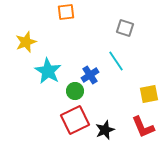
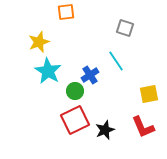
yellow star: moved 13 px right
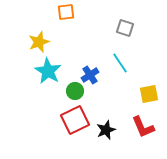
cyan line: moved 4 px right, 2 px down
black star: moved 1 px right
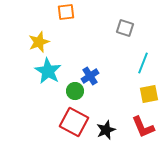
cyan line: moved 23 px right; rotated 55 degrees clockwise
blue cross: moved 1 px down
red square: moved 1 px left, 2 px down; rotated 36 degrees counterclockwise
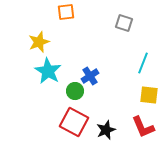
gray square: moved 1 px left, 5 px up
yellow square: moved 1 px down; rotated 18 degrees clockwise
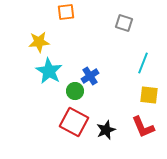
yellow star: rotated 15 degrees clockwise
cyan star: moved 1 px right
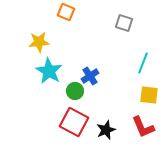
orange square: rotated 30 degrees clockwise
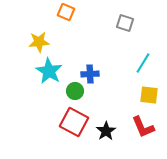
gray square: moved 1 px right
cyan line: rotated 10 degrees clockwise
blue cross: moved 2 px up; rotated 30 degrees clockwise
black star: moved 1 px down; rotated 12 degrees counterclockwise
